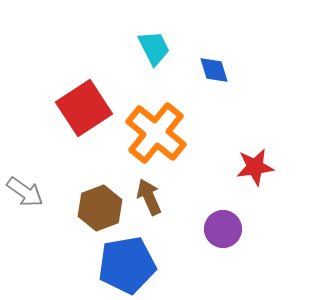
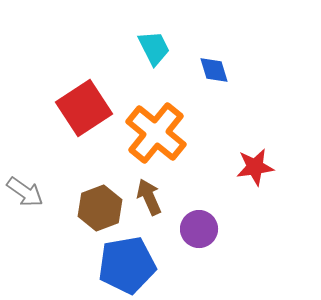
purple circle: moved 24 px left
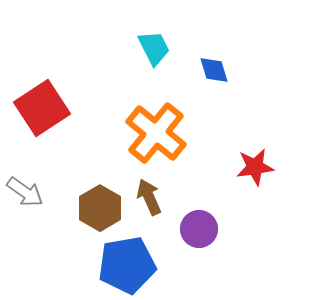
red square: moved 42 px left
brown hexagon: rotated 9 degrees counterclockwise
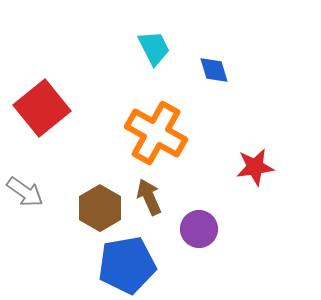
red square: rotated 6 degrees counterclockwise
orange cross: rotated 10 degrees counterclockwise
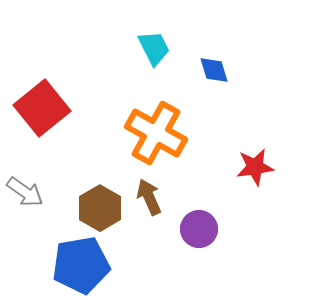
blue pentagon: moved 46 px left
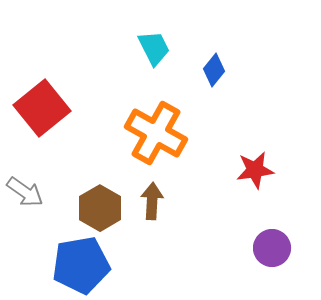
blue diamond: rotated 56 degrees clockwise
red star: moved 3 px down
brown arrow: moved 3 px right, 4 px down; rotated 27 degrees clockwise
purple circle: moved 73 px right, 19 px down
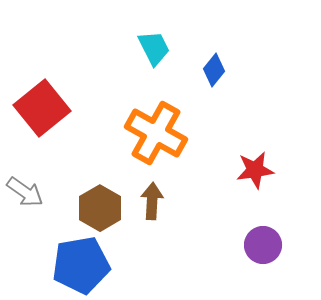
purple circle: moved 9 px left, 3 px up
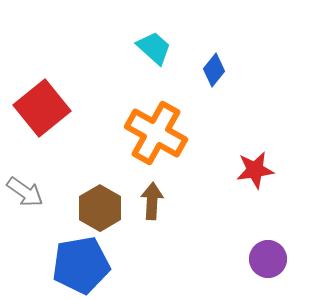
cyan trapezoid: rotated 21 degrees counterclockwise
purple circle: moved 5 px right, 14 px down
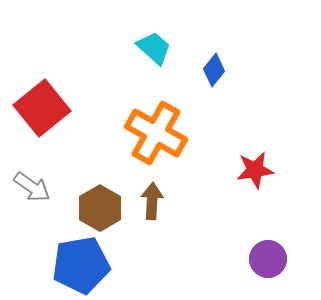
gray arrow: moved 7 px right, 5 px up
